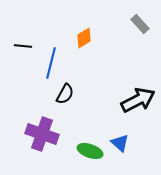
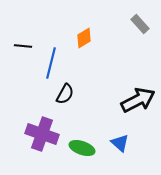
green ellipse: moved 8 px left, 3 px up
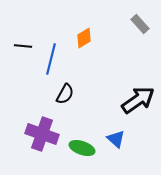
blue line: moved 4 px up
black arrow: rotated 8 degrees counterclockwise
blue triangle: moved 4 px left, 4 px up
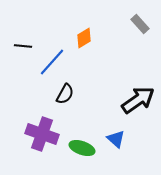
blue line: moved 1 px right, 3 px down; rotated 28 degrees clockwise
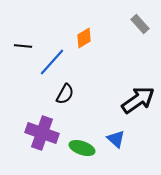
purple cross: moved 1 px up
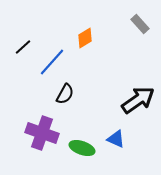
orange diamond: moved 1 px right
black line: moved 1 px down; rotated 48 degrees counterclockwise
blue triangle: rotated 18 degrees counterclockwise
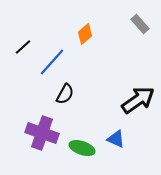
orange diamond: moved 4 px up; rotated 10 degrees counterclockwise
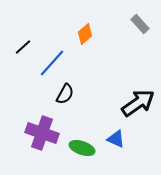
blue line: moved 1 px down
black arrow: moved 3 px down
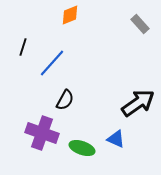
orange diamond: moved 15 px left, 19 px up; rotated 20 degrees clockwise
black line: rotated 30 degrees counterclockwise
black semicircle: moved 6 px down
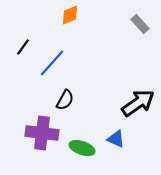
black line: rotated 18 degrees clockwise
purple cross: rotated 12 degrees counterclockwise
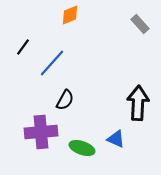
black arrow: rotated 52 degrees counterclockwise
purple cross: moved 1 px left, 1 px up; rotated 12 degrees counterclockwise
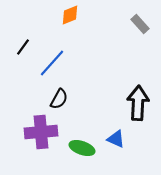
black semicircle: moved 6 px left, 1 px up
